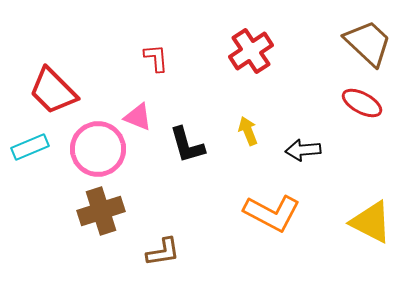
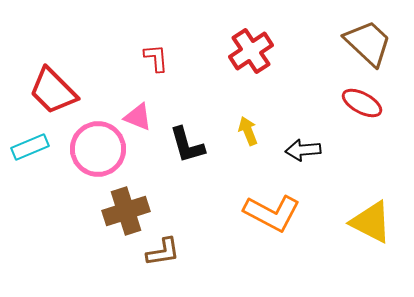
brown cross: moved 25 px right
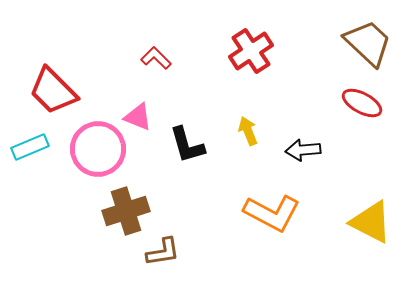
red L-shape: rotated 40 degrees counterclockwise
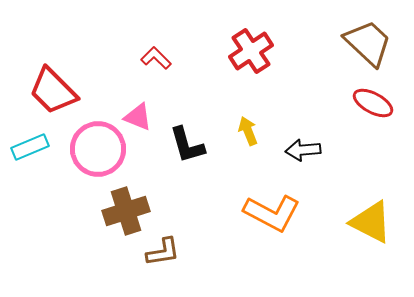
red ellipse: moved 11 px right
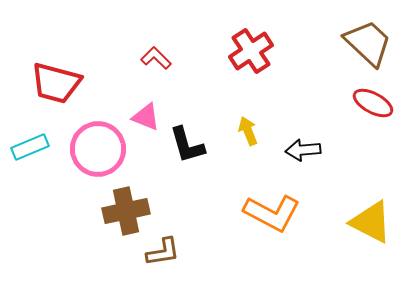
red trapezoid: moved 3 px right, 8 px up; rotated 30 degrees counterclockwise
pink triangle: moved 8 px right
brown cross: rotated 6 degrees clockwise
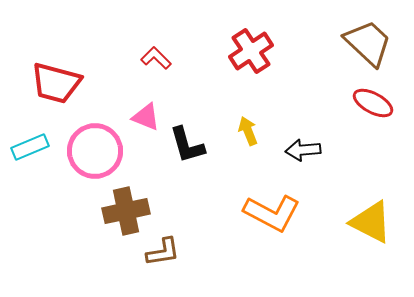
pink circle: moved 3 px left, 2 px down
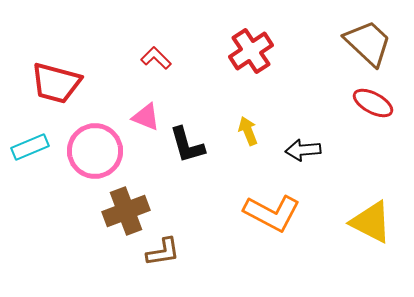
brown cross: rotated 9 degrees counterclockwise
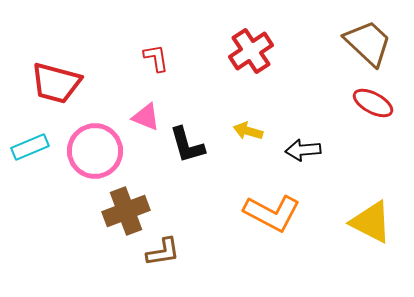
red L-shape: rotated 36 degrees clockwise
yellow arrow: rotated 52 degrees counterclockwise
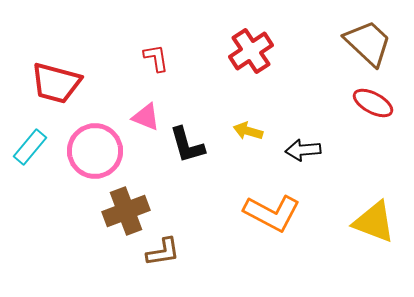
cyan rectangle: rotated 27 degrees counterclockwise
yellow triangle: moved 3 px right; rotated 6 degrees counterclockwise
